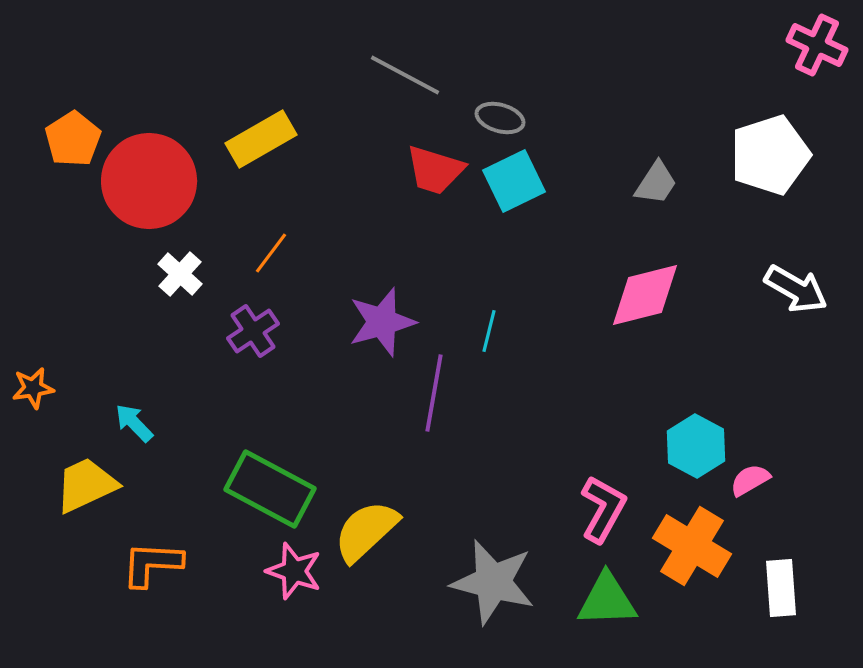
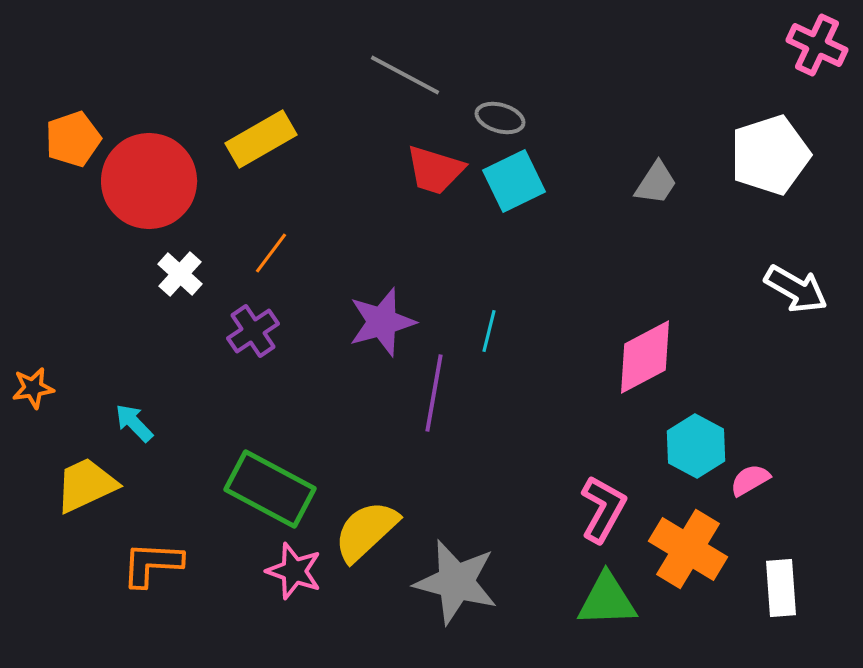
orange pentagon: rotated 14 degrees clockwise
pink diamond: moved 62 px down; rotated 14 degrees counterclockwise
orange cross: moved 4 px left, 3 px down
gray star: moved 37 px left
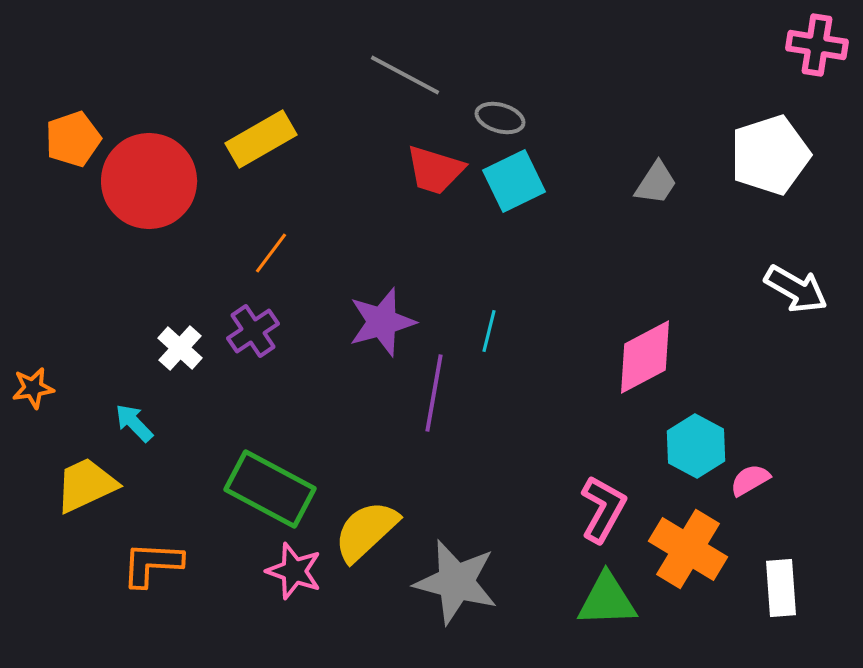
pink cross: rotated 16 degrees counterclockwise
white cross: moved 74 px down
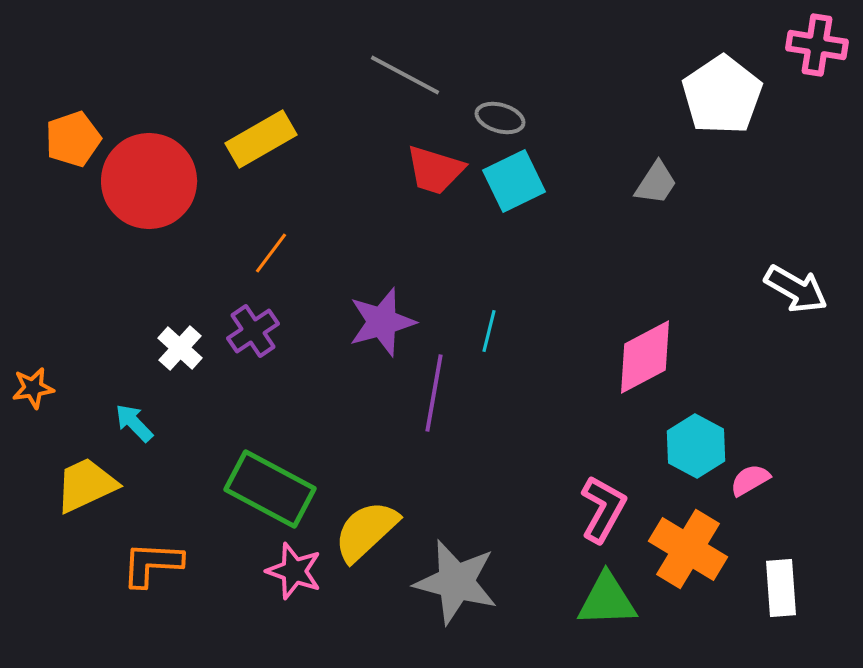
white pentagon: moved 48 px left, 60 px up; rotated 16 degrees counterclockwise
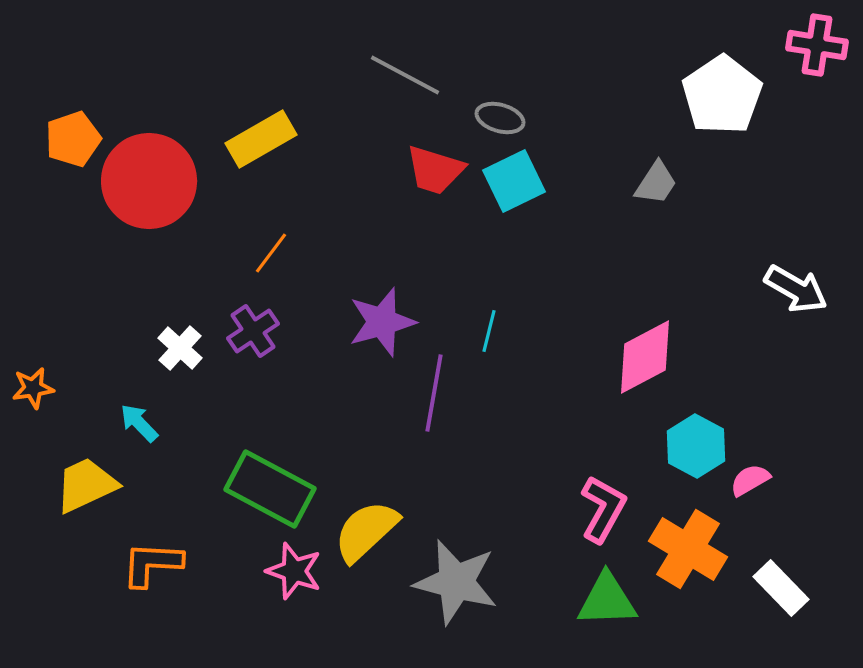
cyan arrow: moved 5 px right
white rectangle: rotated 40 degrees counterclockwise
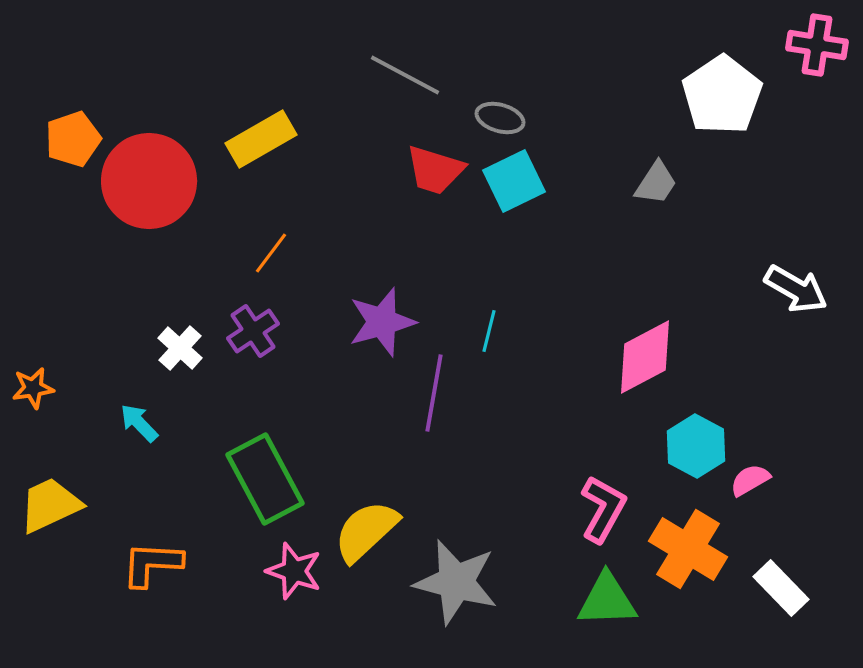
yellow trapezoid: moved 36 px left, 20 px down
green rectangle: moved 5 px left, 10 px up; rotated 34 degrees clockwise
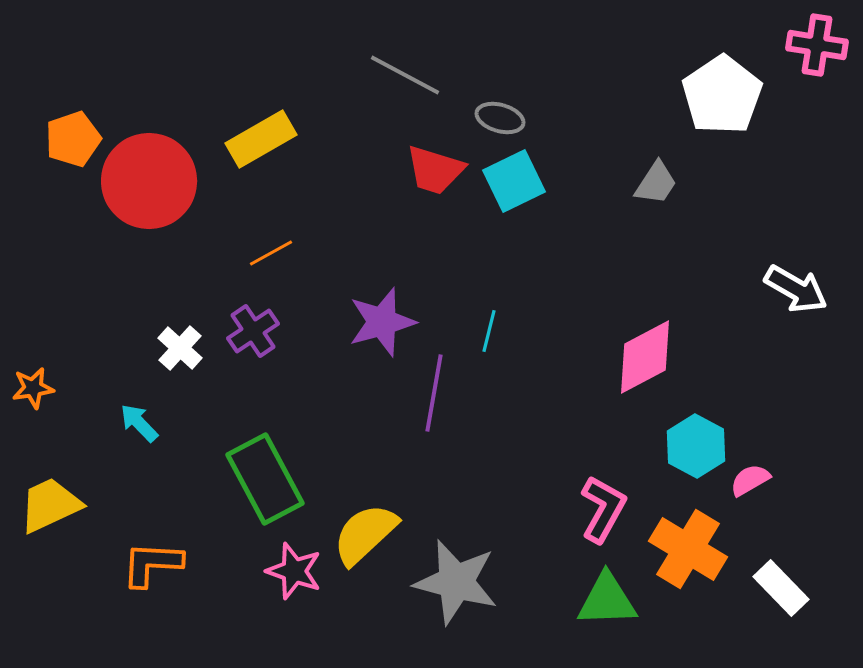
orange line: rotated 24 degrees clockwise
yellow semicircle: moved 1 px left, 3 px down
